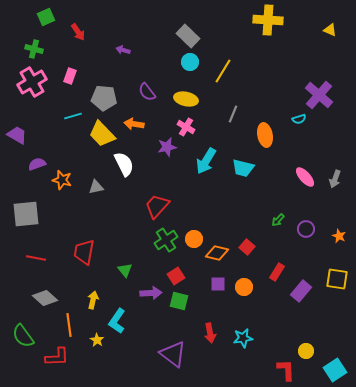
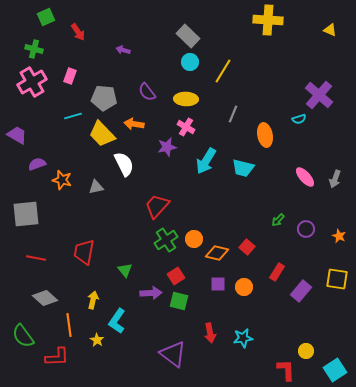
yellow ellipse at (186, 99): rotated 10 degrees counterclockwise
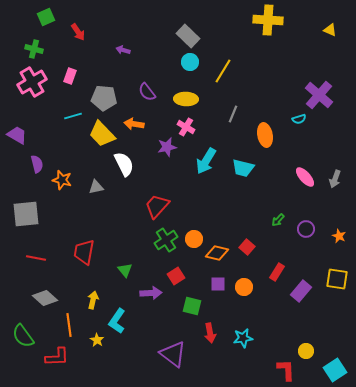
purple semicircle at (37, 164): rotated 96 degrees clockwise
green square at (179, 301): moved 13 px right, 5 px down
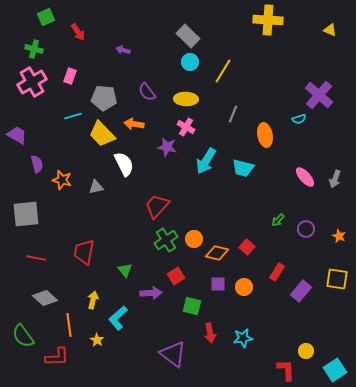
purple star at (167, 147): rotated 24 degrees clockwise
cyan L-shape at (117, 321): moved 1 px right, 3 px up; rotated 15 degrees clockwise
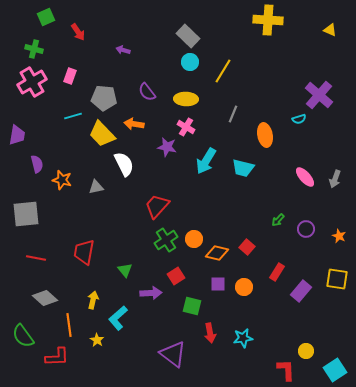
purple trapezoid at (17, 135): rotated 70 degrees clockwise
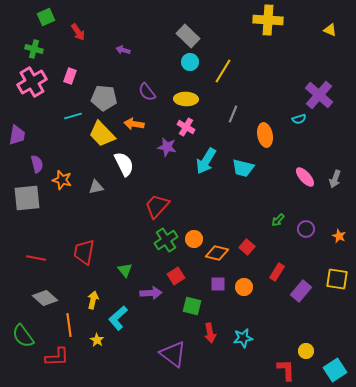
gray square at (26, 214): moved 1 px right, 16 px up
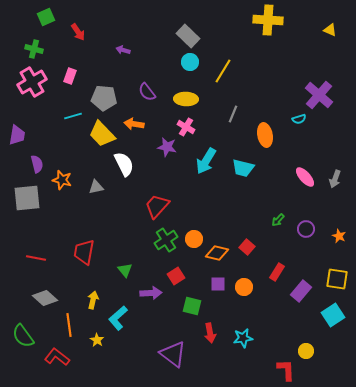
red L-shape at (57, 357): rotated 140 degrees counterclockwise
cyan square at (335, 370): moved 2 px left, 55 px up
